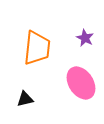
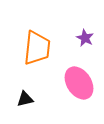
pink ellipse: moved 2 px left
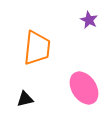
purple star: moved 4 px right, 18 px up
pink ellipse: moved 5 px right, 5 px down
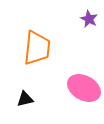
purple star: moved 1 px up
pink ellipse: rotated 28 degrees counterclockwise
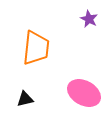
orange trapezoid: moved 1 px left
pink ellipse: moved 5 px down
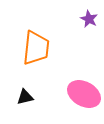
pink ellipse: moved 1 px down
black triangle: moved 2 px up
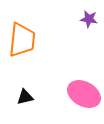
purple star: rotated 18 degrees counterclockwise
orange trapezoid: moved 14 px left, 8 px up
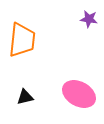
pink ellipse: moved 5 px left
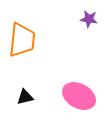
pink ellipse: moved 2 px down
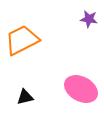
orange trapezoid: rotated 123 degrees counterclockwise
pink ellipse: moved 2 px right, 7 px up
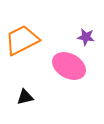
purple star: moved 3 px left, 18 px down
pink ellipse: moved 12 px left, 23 px up
